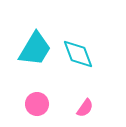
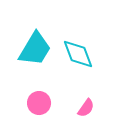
pink circle: moved 2 px right, 1 px up
pink semicircle: moved 1 px right
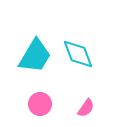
cyan trapezoid: moved 7 px down
pink circle: moved 1 px right, 1 px down
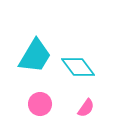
cyan diamond: moved 13 px down; rotated 16 degrees counterclockwise
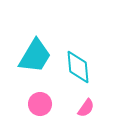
cyan diamond: rotated 32 degrees clockwise
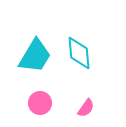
cyan diamond: moved 1 px right, 14 px up
pink circle: moved 1 px up
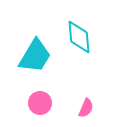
cyan diamond: moved 16 px up
pink semicircle: rotated 12 degrees counterclockwise
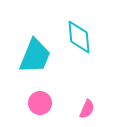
cyan trapezoid: rotated 9 degrees counterclockwise
pink semicircle: moved 1 px right, 1 px down
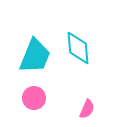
cyan diamond: moved 1 px left, 11 px down
pink circle: moved 6 px left, 5 px up
